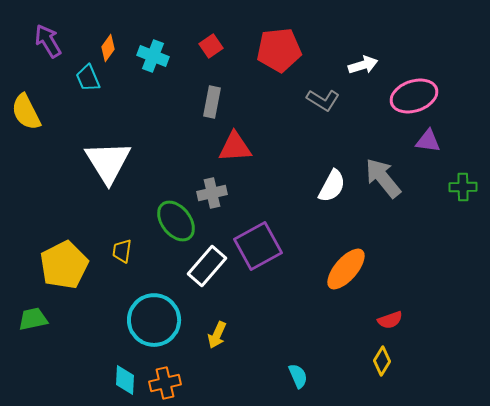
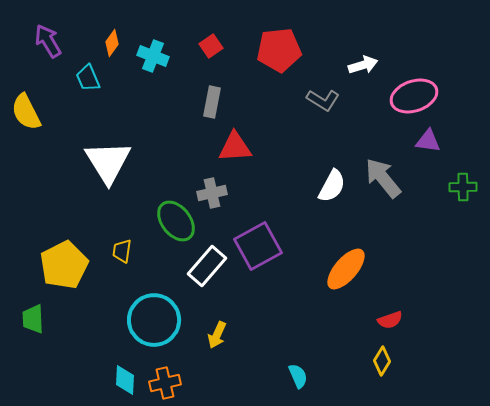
orange diamond: moved 4 px right, 5 px up
green trapezoid: rotated 80 degrees counterclockwise
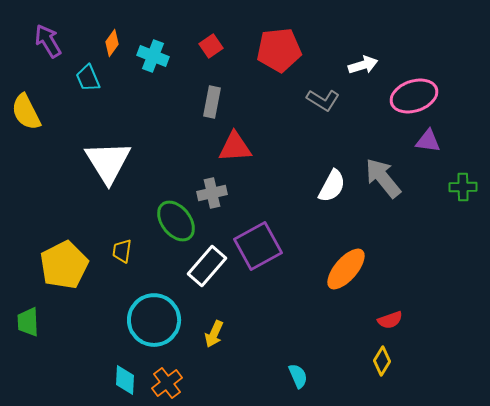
green trapezoid: moved 5 px left, 3 px down
yellow arrow: moved 3 px left, 1 px up
orange cross: moved 2 px right; rotated 24 degrees counterclockwise
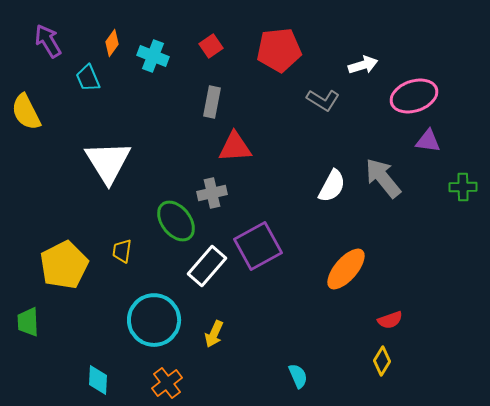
cyan diamond: moved 27 px left
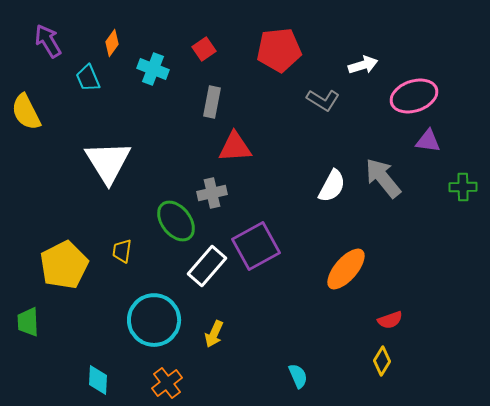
red square: moved 7 px left, 3 px down
cyan cross: moved 13 px down
purple square: moved 2 px left
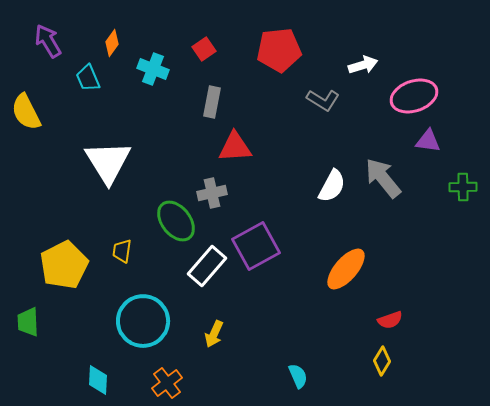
cyan circle: moved 11 px left, 1 px down
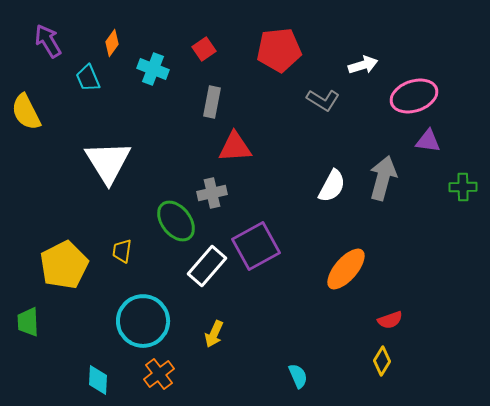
gray arrow: rotated 54 degrees clockwise
orange cross: moved 8 px left, 9 px up
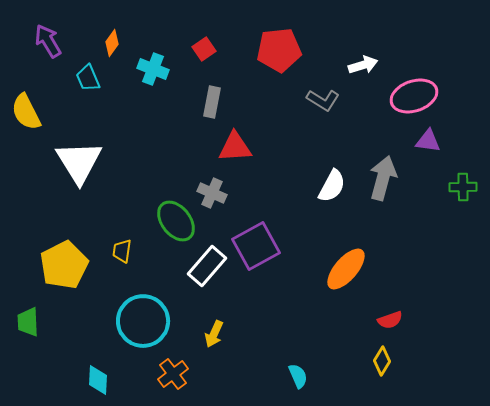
white triangle: moved 29 px left
gray cross: rotated 36 degrees clockwise
orange cross: moved 14 px right
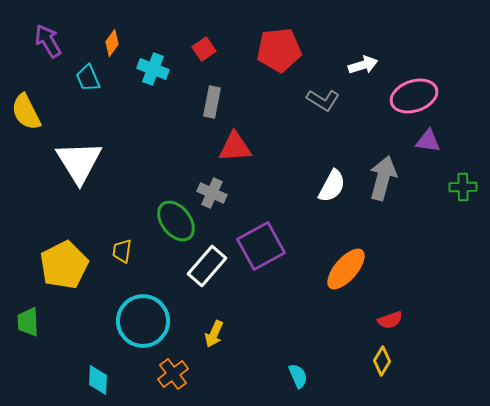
purple square: moved 5 px right
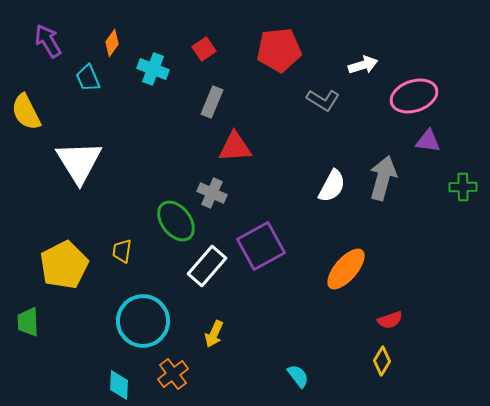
gray rectangle: rotated 12 degrees clockwise
cyan semicircle: rotated 15 degrees counterclockwise
cyan diamond: moved 21 px right, 5 px down
